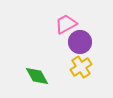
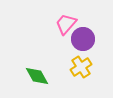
pink trapezoid: rotated 20 degrees counterclockwise
purple circle: moved 3 px right, 3 px up
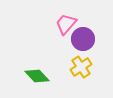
green diamond: rotated 15 degrees counterclockwise
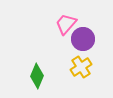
green diamond: rotated 65 degrees clockwise
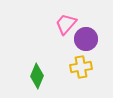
purple circle: moved 3 px right
yellow cross: rotated 25 degrees clockwise
